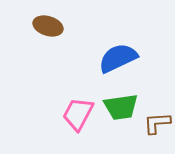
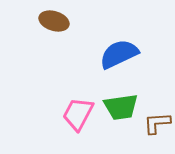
brown ellipse: moved 6 px right, 5 px up
blue semicircle: moved 1 px right, 4 px up
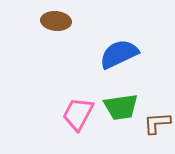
brown ellipse: moved 2 px right; rotated 12 degrees counterclockwise
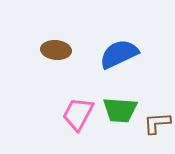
brown ellipse: moved 29 px down
green trapezoid: moved 1 px left, 3 px down; rotated 12 degrees clockwise
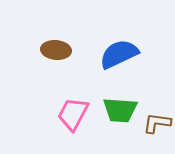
pink trapezoid: moved 5 px left
brown L-shape: rotated 12 degrees clockwise
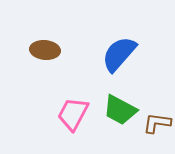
brown ellipse: moved 11 px left
blue semicircle: rotated 24 degrees counterclockwise
green trapezoid: rotated 24 degrees clockwise
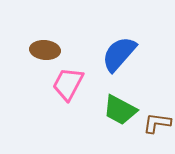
pink trapezoid: moved 5 px left, 30 px up
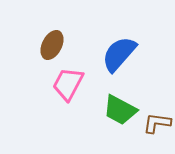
brown ellipse: moved 7 px right, 5 px up; rotated 68 degrees counterclockwise
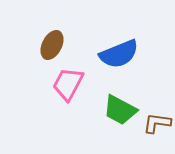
blue semicircle: rotated 153 degrees counterclockwise
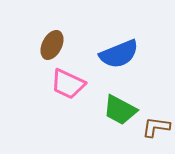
pink trapezoid: rotated 93 degrees counterclockwise
brown L-shape: moved 1 px left, 4 px down
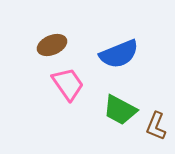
brown ellipse: rotated 40 degrees clockwise
pink trapezoid: rotated 150 degrees counterclockwise
brown L-shape: moved 1 px up; rotated 76 degrees counterclockwise
